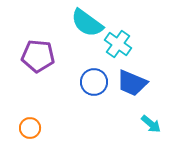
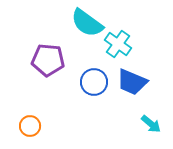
purple pentagon: moved 10 px right, 4 px down
blue trapezoid: moved 1 px up
orange circle: moved 2 px up
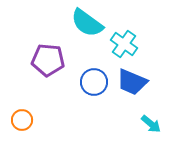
cyan cross: moved 6 px right
orange circle: moved 8 px left, 6 px up
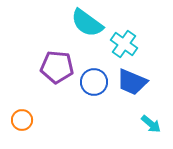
purple pentagon: moved 9 px right, 7 px down
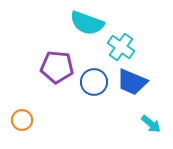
cyan semicircle: rotated 16 degrees counterclockwise
cyan cross: moved 3 px left, 3 px down
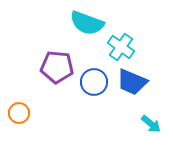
orange circle: moved 3 px left, 7 px up
